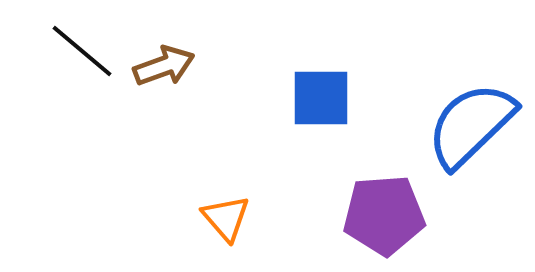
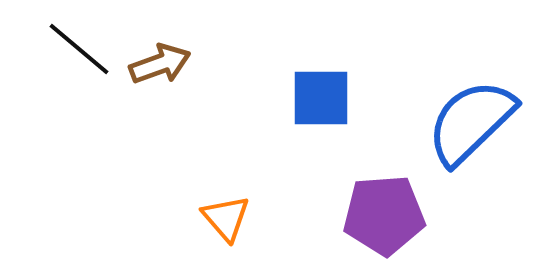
black line: moved 3 px left, 2 px up
brown arrow: moved 4 px left, 2 px up
blue semicircle: moved 3 px up
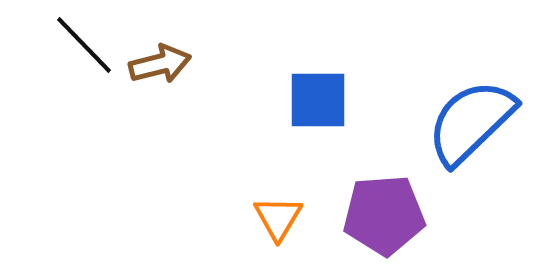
black line: moved 5 px right, 4 px up; rotated 6 degrees clockwise
brown arrow: rotated 6 degrees clockwise
blue square: moved 3 px left, 2 px down
orange triangle: moved 52 px right; rotated 12 degrees clockwise
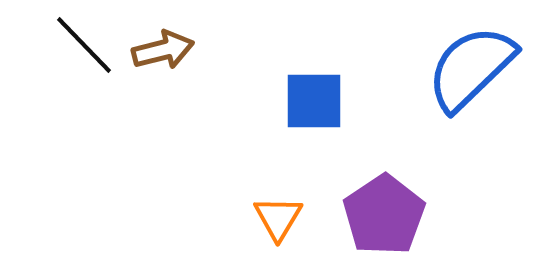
brown arrow: moved 3 px right, 14 px up
blue square: moved 4 px left, 1 px down
blue semicircle: moved 54 px up
purple pentagon: rotated 30 degrees counterclockwise
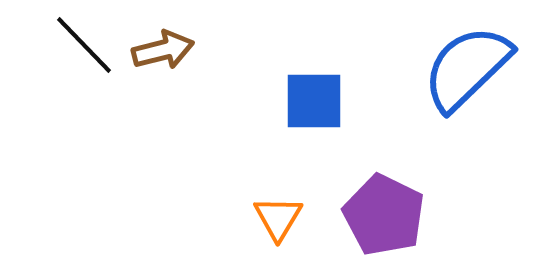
blue semicircle: moved 4 px left
purple pentagon: rotated 12 degrees counterclockwise
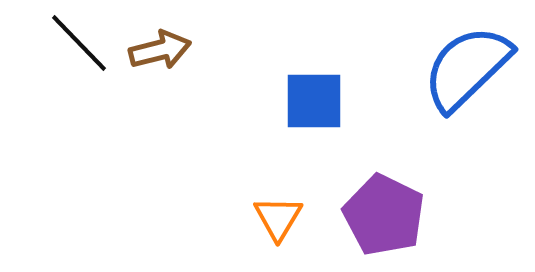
black line: moved 5 px left, 2 px up
brown arrow: moved 3 px left
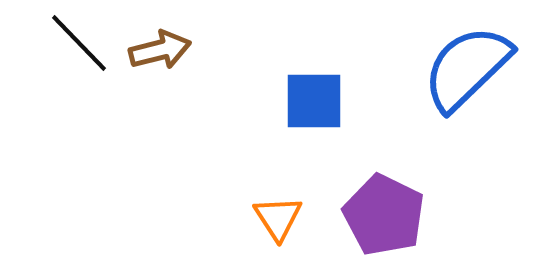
orange triangle: rotated 4 degrees counterclockwise
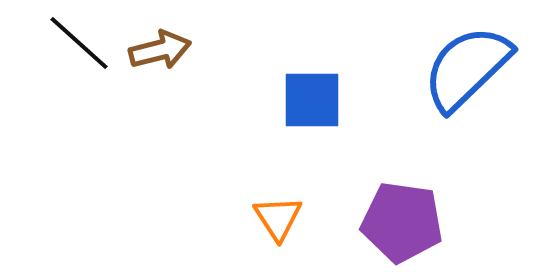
black line: rotated 4 degrees counterclockwise
blue square: moved 2 px left, 1 px up
purple pentagon: moved 18 px right, 7 px down; rotated 18 degrees counterclockwise
